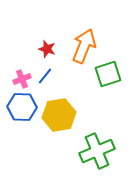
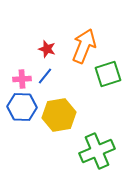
pink cross: rotated 18 degrees clockwise
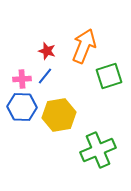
red star: moved 2 px down
green square: moved 1 px right, 2 px down
green cross: moved 1 px right, 1 px up
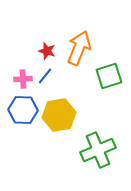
orange arrow: moved 5 px left, 2 px down
pink cross: moved 1 px right
blue hexagon: moved 1 px right, 3 px down
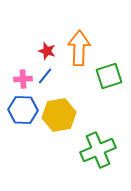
orange arrow: rotated 20 degrees counterclockwise
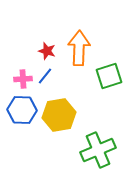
blue hexagon: moved 1 px left
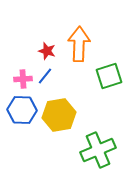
orange arrow: moved 4 px up
